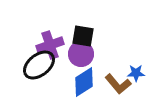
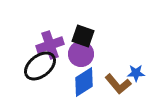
black square: rotated 10 degrees clockwise
black ellipse: moved 1 px right, 1 px down
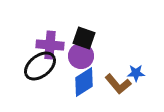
black square: moved 1 px right, 2 px down
purple cross: rotated 24 degrees clockwise
purple circle: moved 2 px down
